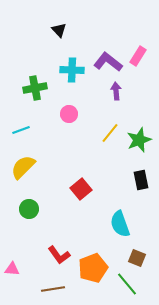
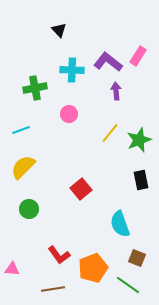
green line: moved 1 px right, 1 px down; rotated 15 degrees counterclockwise
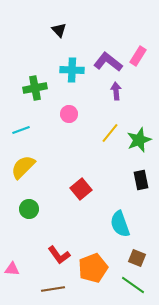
green line: moved 5 px right
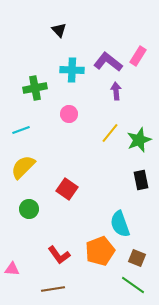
red square: moved 14 px left; rotated 15 degrees counterclockwise
orange pentagon: moved 7 px right, 17 px up
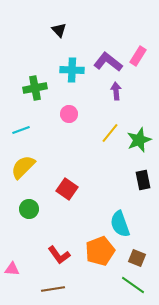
black rectangle: moved 2 px right
